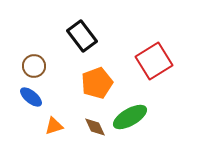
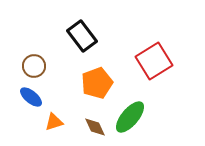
green ellipse: rotated 20 degrees counterclockwise
orange triangle: moved 4 px up
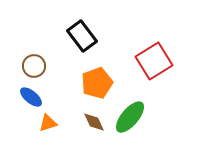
orange triangle: moved 6 px left, 1 px down
brown diamond: moved 1 px left, 5 px up
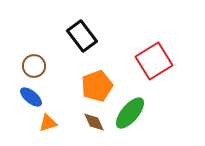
orange pentagon: moved 3 px down
green ellipse: moved 4 px up
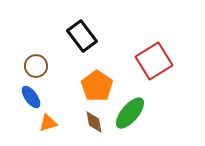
brown circle: moved 2 px right
orange pentagon: rotated 16 degrees counterclockwise
blue ellipse: rotated 15 degrees clockwise
brown diamond: rotated 15 degrees clockwise
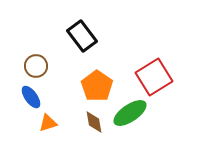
red square: moved 16 px down
green ellipse: rotated 16 degrees clockwise
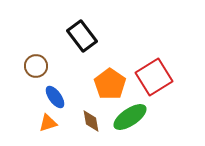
orange pentagon: moved 13 px right, 2 px up
blue ellipse: moved 24 px right
green ellipse: moved 4 px down
brown diamond: moved 3 px left, 1 px up
